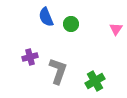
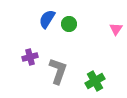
blue semicircle: moved 1 px right, 2 px down; rotated 54 degrees clockwise
green circle: moved 2 px left
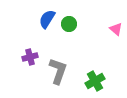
pink triangle: rotated 24 degrees counterclockwise
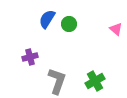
gray L-shape: moved 1 px left, 10 px down
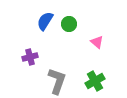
blue semicircle: moved 2 px left, 2 px down
pink triangle: moved 19 px left, 13 px down
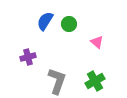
purple cross: moved 2 px left
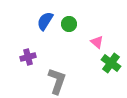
green cross: moved 16 px right, 18 px up; rotated 24 degrees counterclockwise
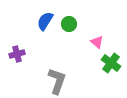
purple cross: moved 11 px left, 3 px up
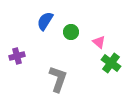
green circle: moved 2 px right, 8 px down
pink triangle: moved 2 px right
purple cross: moved 2 px down
gray L-shape: moved 1 px right, 2 px up
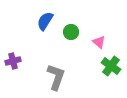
purple cross: moved 4 px left, 5 px down
green cross: moved 3 px down
gray L-shape: moved 2 px left, 2 px up
